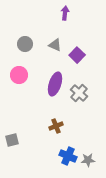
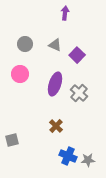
pink circle: moved 1 px right, 1 px up
brown cross: rotated 24 degrees counterclockwise
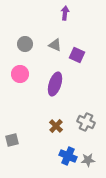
purple square: rotated 21 degrees counterclockwise
gray cross: moved 7 px right, 29 px down; rotated 18 degrees counterclockwise
